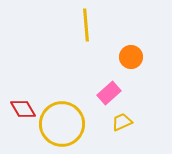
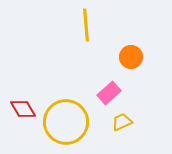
yellow circle: moved 4 px right, 2 px up
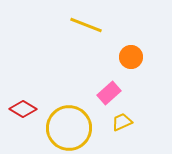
yellow line: rotated 64 degrees counterclockwise
red diamond: rotated 28 degrees counterclockwise
yellow circle: moved 3 px right, 6 px down
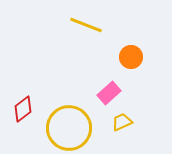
red diamond: rotated 68 degrees counterclockwise
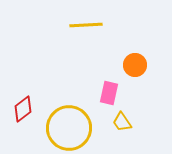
yellow line: rotated 24 degrees counterclockwise
orange circle: moved 4 px right, 8 px down
pink rectangle: rotated 35 degrees counterclockwise
yellow trapezoid: rotated 100 degrees counterclockwise
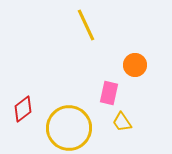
yellow line: rotated 68 degrees clockwise
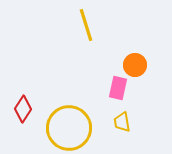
yellow line: rotated 8 degrees clockwise
pink rectangle: moved 9 px right, 5 px up
red diamond: rotated 20 degrees counterclockwise
yellow trapezoid: rotated 25 degrees clockwise
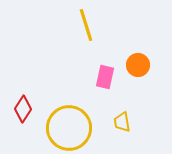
orange circle: moved 3 px right
pink rectangle: moved 13 px left, 11 px up
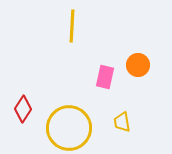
yellow line: moved 14 px left, 1 px down; rotated 20 degrees clockwise
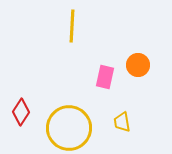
red diamond: moved 2 px left, 3 px down
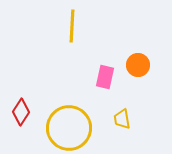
yellow trapezoid: moved 3 px up
